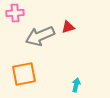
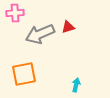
gray arrow: moved 2 px up
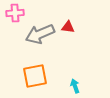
red triangle: rotated 24 degrees clockwise
orange square: moved 11 px right, 2 px down
cyan arrow: moved 1 px left, 1 px down; rotated 32 degrees counterclockwise
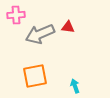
pink cross: moved 1 px right, 2 px down
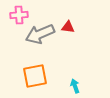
pink cross: moved 3 px right
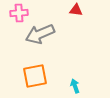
pink cross: moved 2 px up
red triangle: moved 8 px right, 17 px up
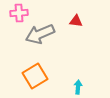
red triangle: moved 11 px down
orange square: rotated 20 degrees counterclockwise
cyan arrow: moved 3 px right, 1 px down; rotated 24 degrees clockwise
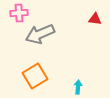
red triangle: moved 19 px right, 2 px up
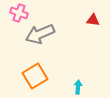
pink cross: rotated 24 degrees clockwise
red triangle: moved 2 px left, 1 px down
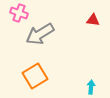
gray arrow: rotated 8 degrees counterclockwise
cyan arrow: moved 13 px right
